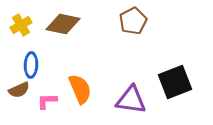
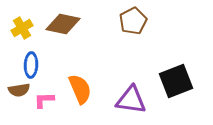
yellow cross: moved 1 px right, 3 px down
black square: moved 1 px right, 1 px up
brown semicircle: rotated 15 degrees clockwise
pink L-shape: moved 3 px left, 1 px up
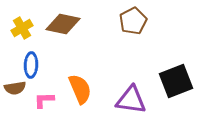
brown semicircle: moved 4 px left, 2 px up
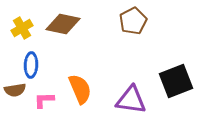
brown semicircle: moved 2 px down
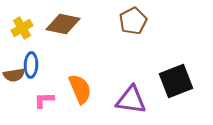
brown semicircle: moved 1 px left, 15 px up
